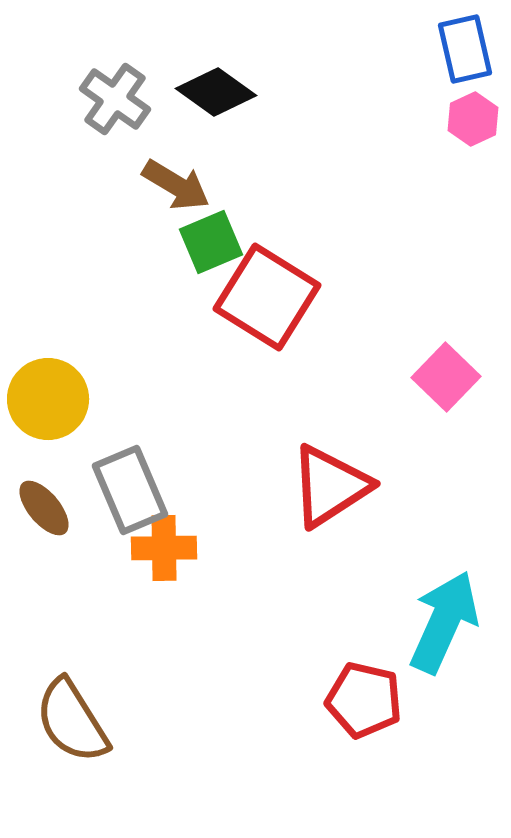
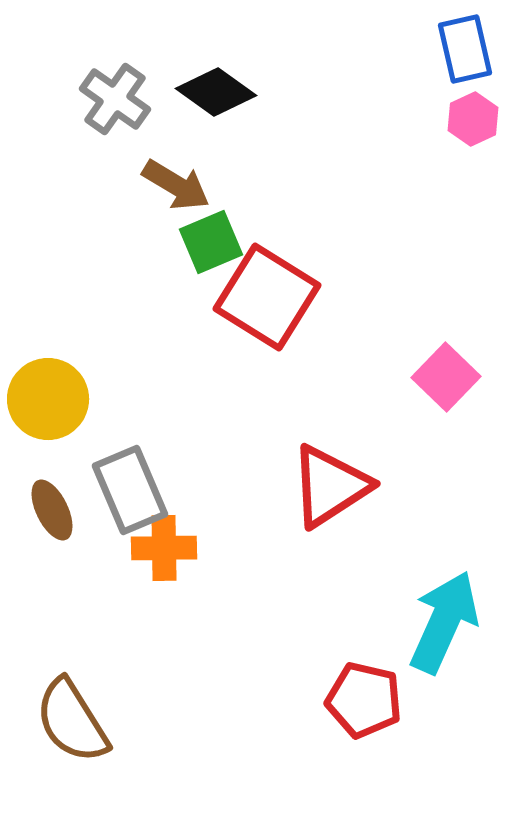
brown ellipse: moved 8 px right, 2 px down; rotated 14 degrees clockwise
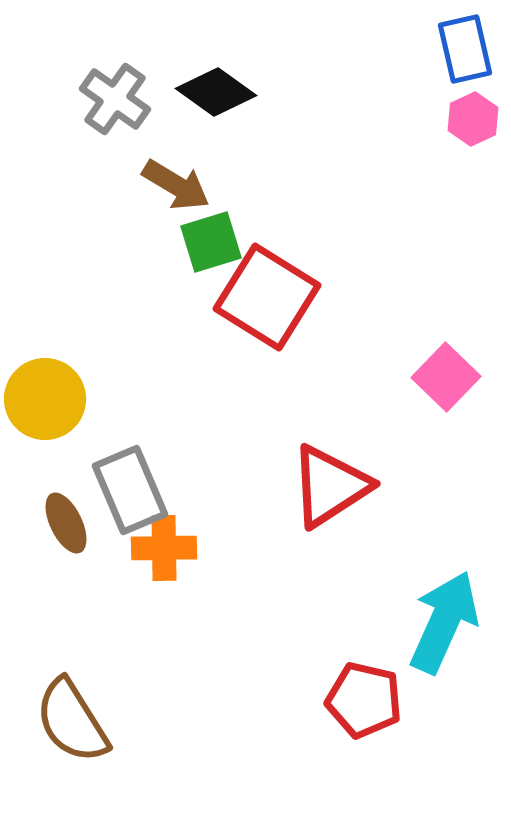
green square: rotated 6 degrees clockwise
yellow circle: moved 3 px left
brown ellipse: moved 14 px right, 13 px down
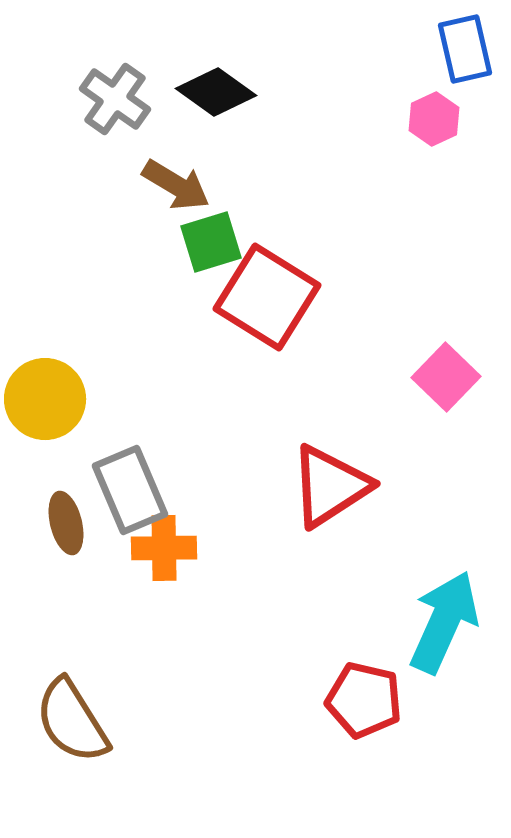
pink hexagon: moved 39 px left
brown ellipse: rotated 12 degrees clockwise
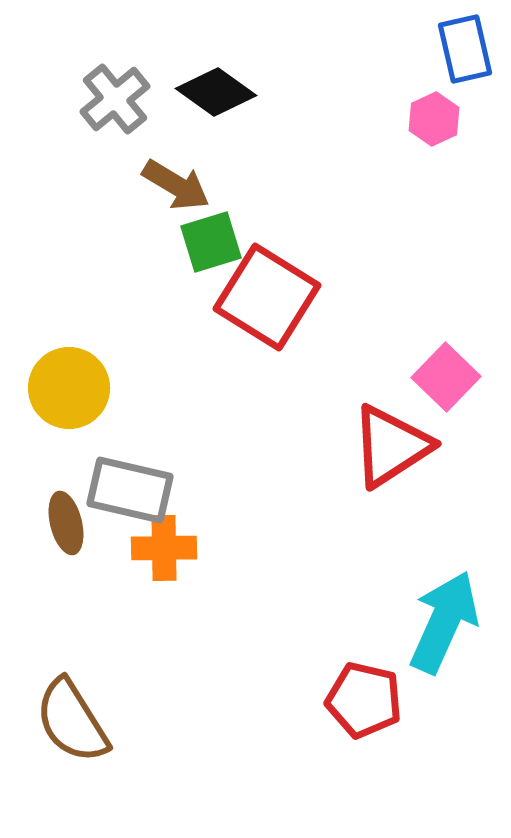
gray cross: rotated 16 degrees clockwise
yellow circle: moved 24 px right, 11 px up
red triangle: moved 61 px right, 40 px up
gray rectangle: rotated 54 degrees counterclockwise
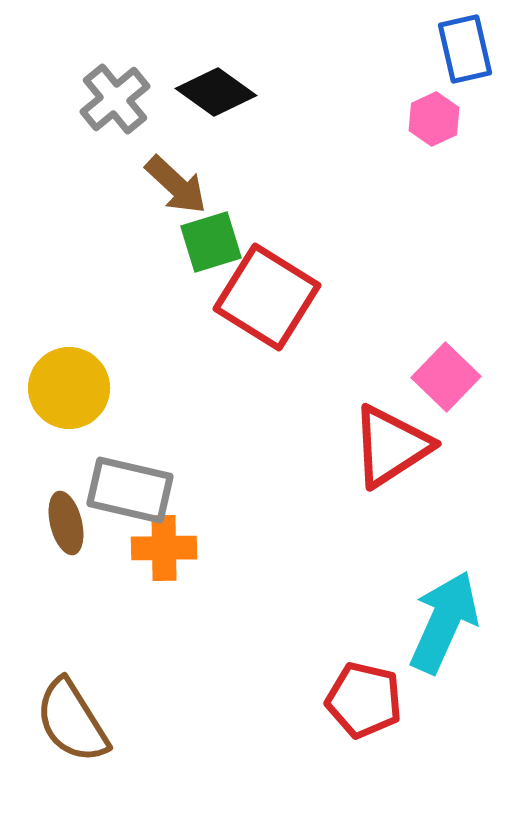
brown arrow: rotated 12 degrees clockwise
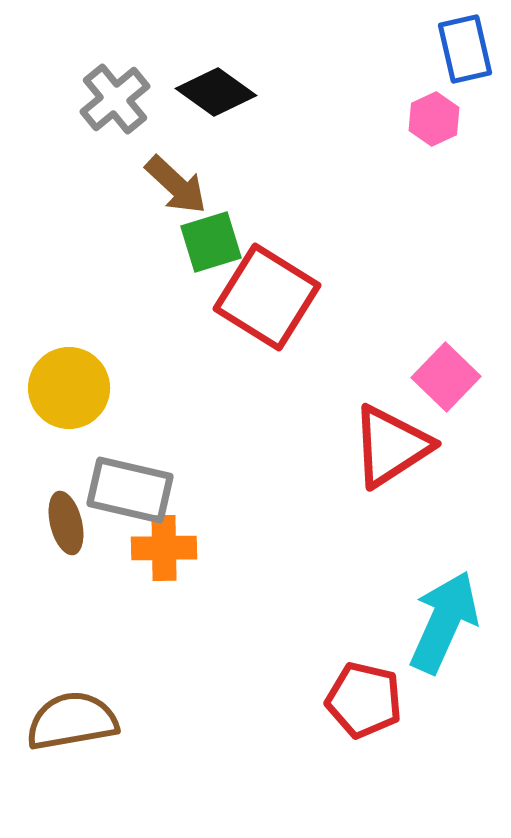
brown semicircle: rotated 112 degrees clockwise
